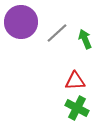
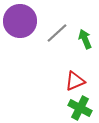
purple circle: moved 1 px left, 1 px up
red triangle: rotated 20 degrees counterclockwise
green cross: moved 3 px right
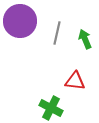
gray line: rotated 35 degrees counterclockwise
red triangle: rotated 30 degrees clockwise
green cross: moved 29 px left
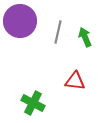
gray line: moved 1 px right, 1 px up
green arrow: moved 2 px up
green cross: moved 18 px left, 5 px up
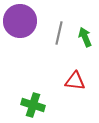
gray line: moved 1 px right, 1 px down
green cross: moved 2 px down; rotated 10 degrees counterclockwise
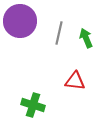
green arrow: moved 1 px right, 1 px down
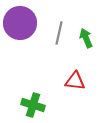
purple circle: moved 2 px down
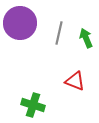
red triangle: rotated 15 degrees clockwise
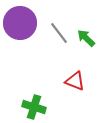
gray line: rotated 50 degrees counterclockwise
green arrow: rotated 24 degrees counterclockwise
green cross: moved 1 px right, 2 px down
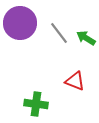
green arrow: rotated 12 degrees counterclockwise
green cross: moved 2 px right, 3 px up; rotated 10 degrees counterclockwise
